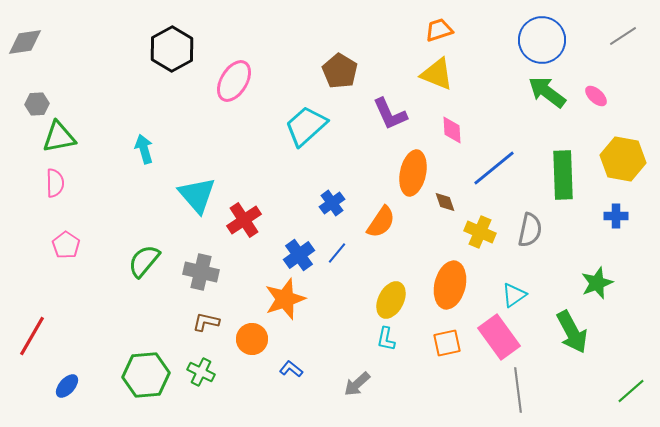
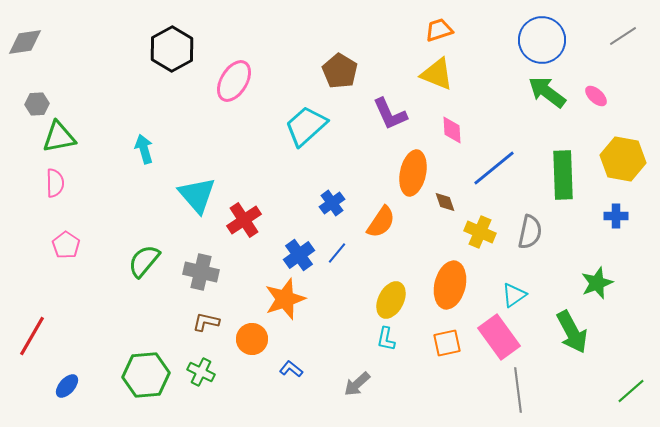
gray semicircle at (530, 230): moved 2 px down
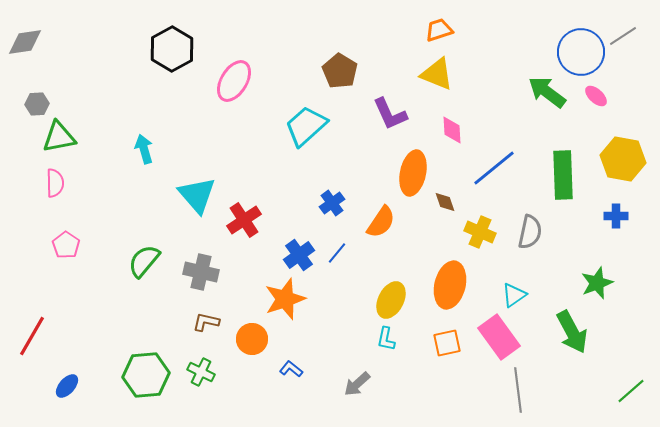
blue circle at (542, 40): moved 39 px right, 12 px down
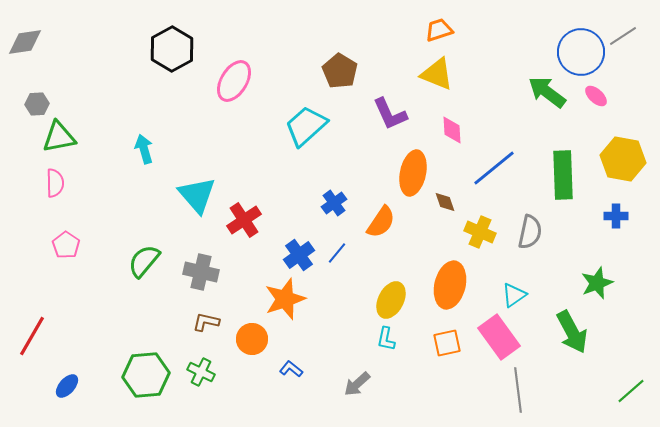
blue cross at (332, 203): moved 2 px right
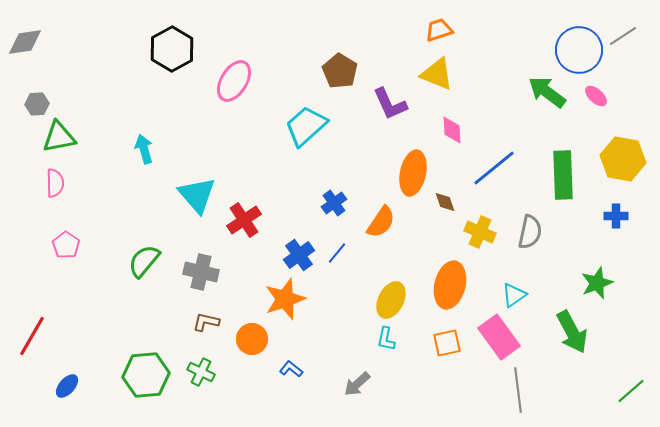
blue circle at (581, 52): moved 2 px left, 2 px up
purple L-shape at (390, 114): moved 10 px up
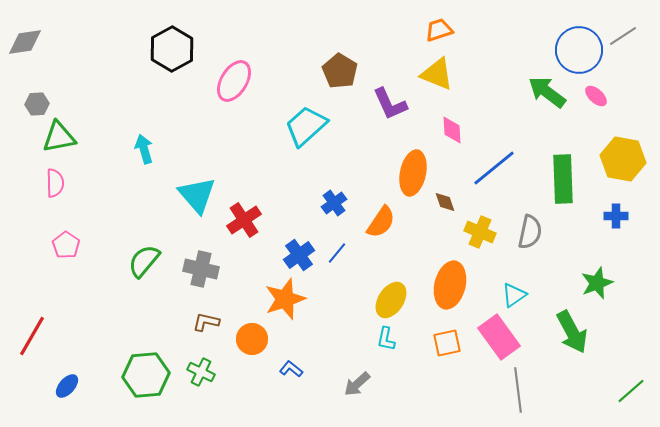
green rectangle at (563, 175): moved 4 px down
gray cross at (201, 272): moved 3 px up
yellow ellipse at (391, 300): rotated 6 degrees clockwise
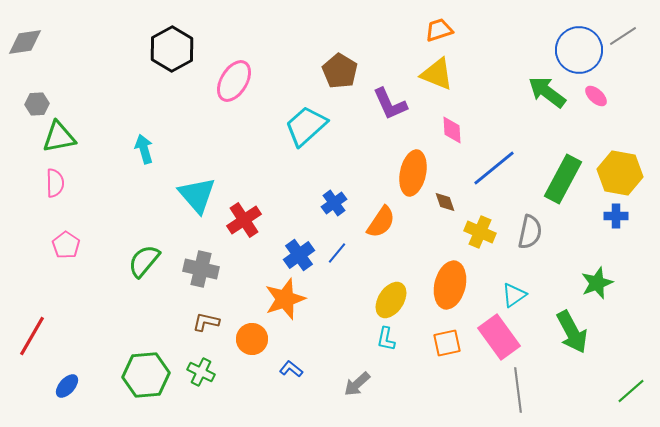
yellow hexagon at (623, 159): moved 3 px left, 14 px down
green rectangle at (563, 179): rotated 30 degrees clockwise
